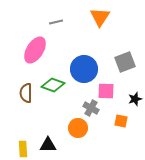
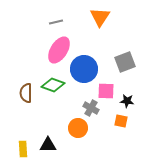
pink ellipse: moved 24 px right
black star: moved 8 px left, 2 px down; rotated 24 degrees clockwise
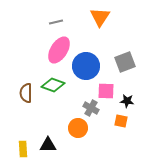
blue circle: moved 2 px right, 3 px up
